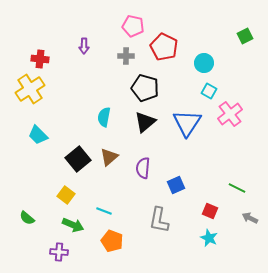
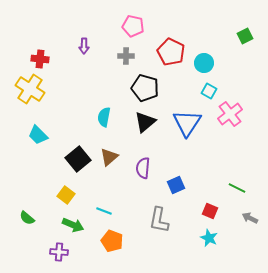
red pentagon: moved 7 px right, 5 px down
yellow cross: rotated 24 degrees counterclockwise
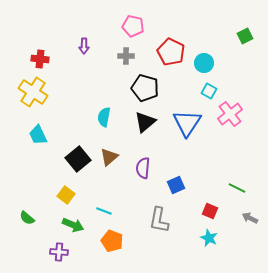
yellow cross: moved 3 px right, 3 px down
cyan trapezoid: rotated 20 degrees clockwise
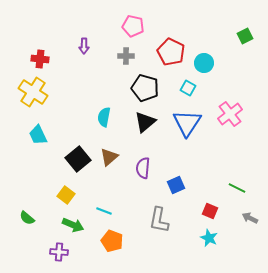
cyan square: moved 21 px left, 3 px up
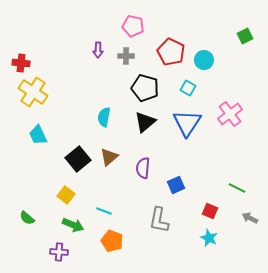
purple arrow: moved 14 px right, 4 px down
red cross: moved 19 px left, 4 px down
cyan circle: moved 3 px up
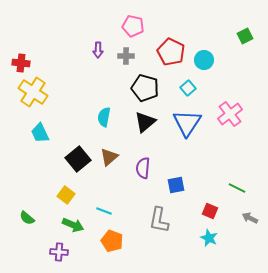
cyan square: rotated 21 degrees clockwise
cyan trapezoid: moved 2 px right, 2 px up
blue square: rotated 12 degrees clockwise
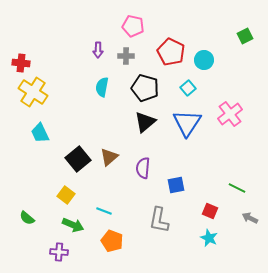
cyan semicircle: moved 2 px left, 30 px up
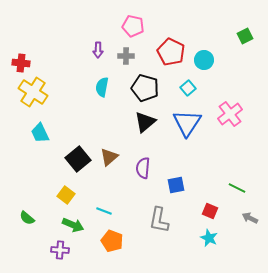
purple cross: moved 1 px right, 2 px up
